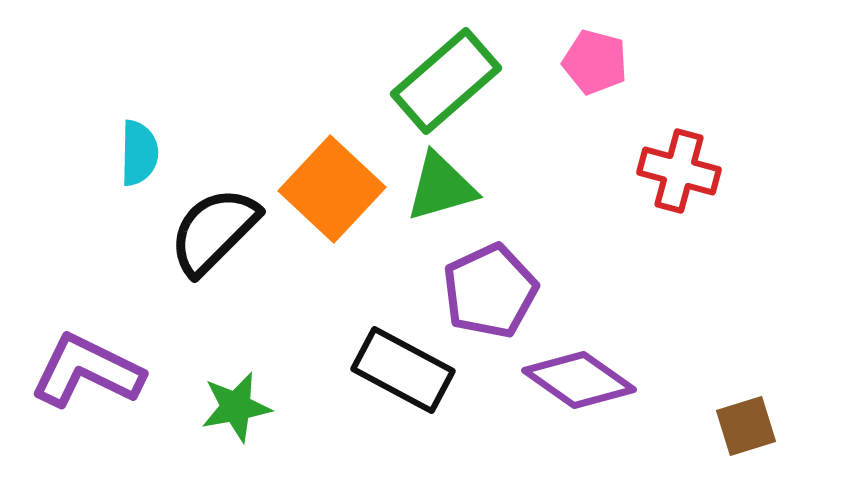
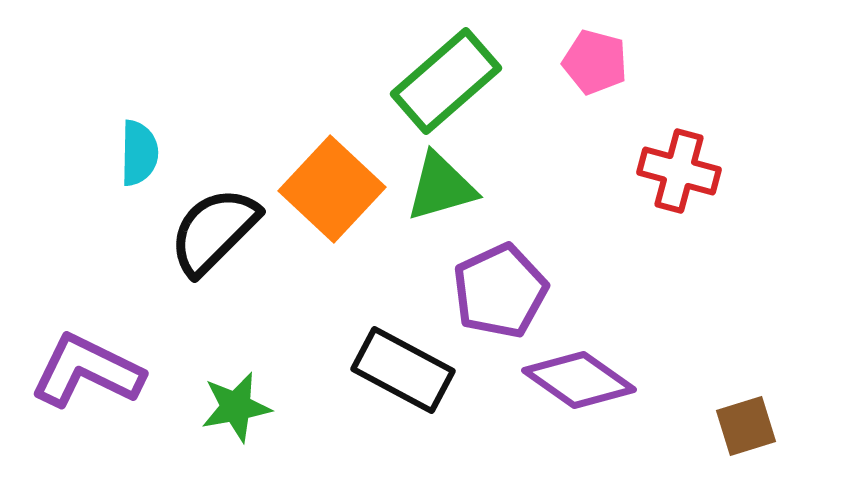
purple pentagon: moved 10 px right
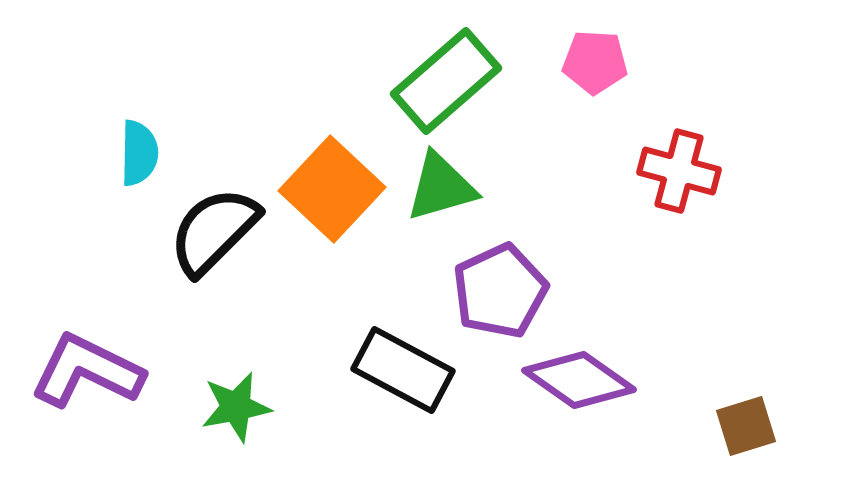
pink pentagon: rotated 12 degrees counterclockwise
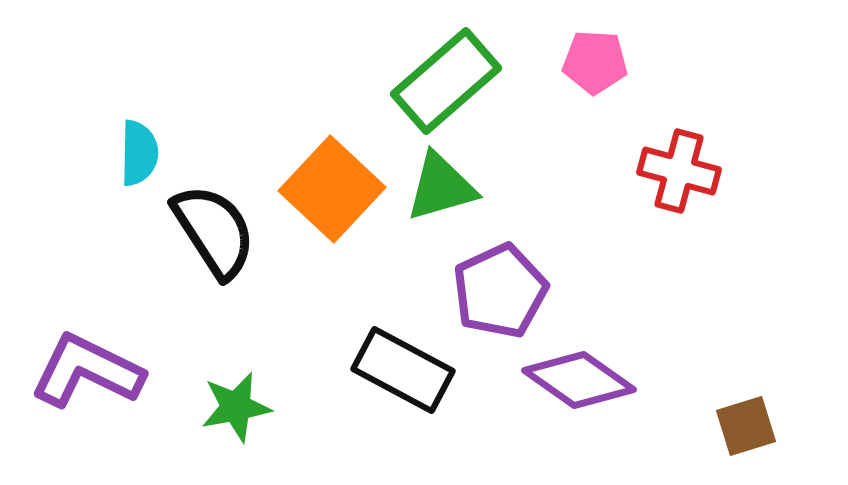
black semicircle: rotated 102 degrees clockwise
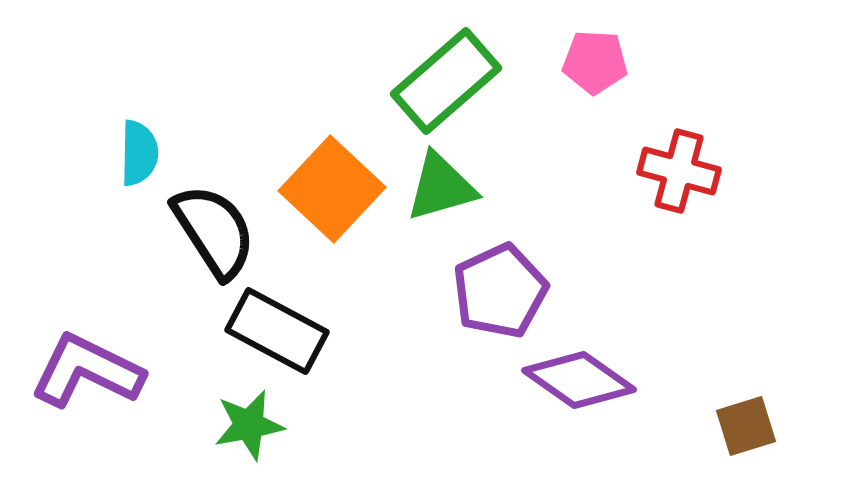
black rectangle: moved 126 px left, 39 px up
green star: moved 13 px right, 18 px down
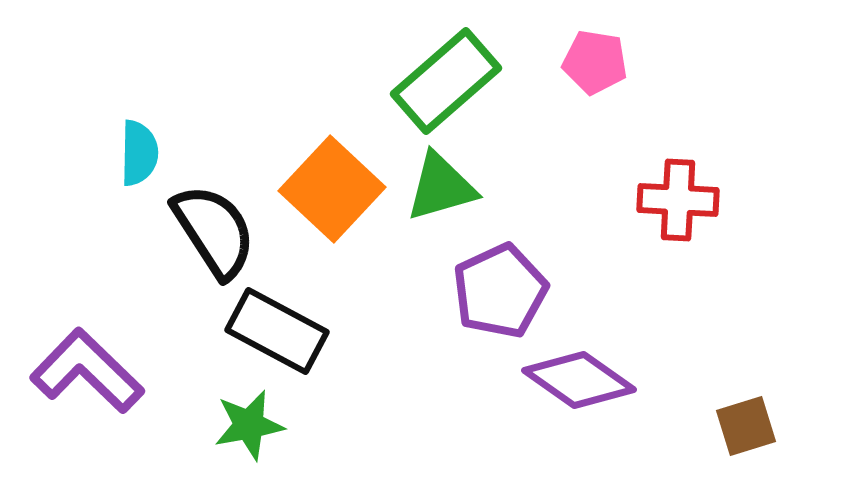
pink pentagon: rotated 6 degrees clockwise
red cross: moved 1 px left, 29 px down; rotated 12 degrees counterclockwise
purple L-shape: rotated 18 degrees clockwise
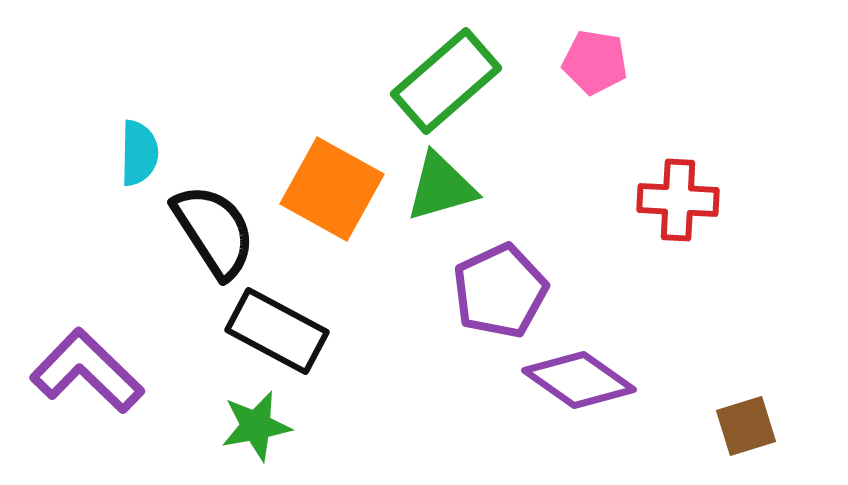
orange square: rotated 14 degrees counterclockwise
green star: moved 7 px right, 1 px down
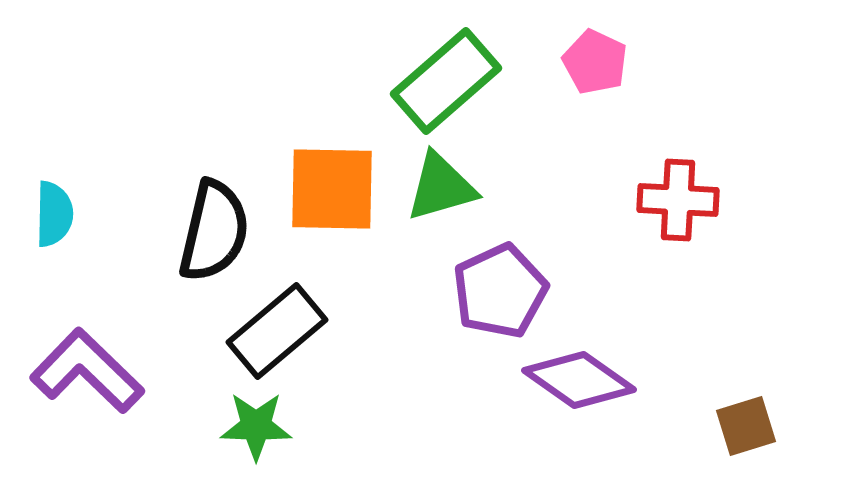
pink pentagon: rotated 16 degrees clockwise
cyan semicircle: moved 85 px left, 61 px down
orange square: rotated 28 degrees counterclockwise
black semicircle: rotated 46 degrees clockwise
black rectangle: rotated 68 degrees counterclockwise
green star: rotated 12 degrees clockwise
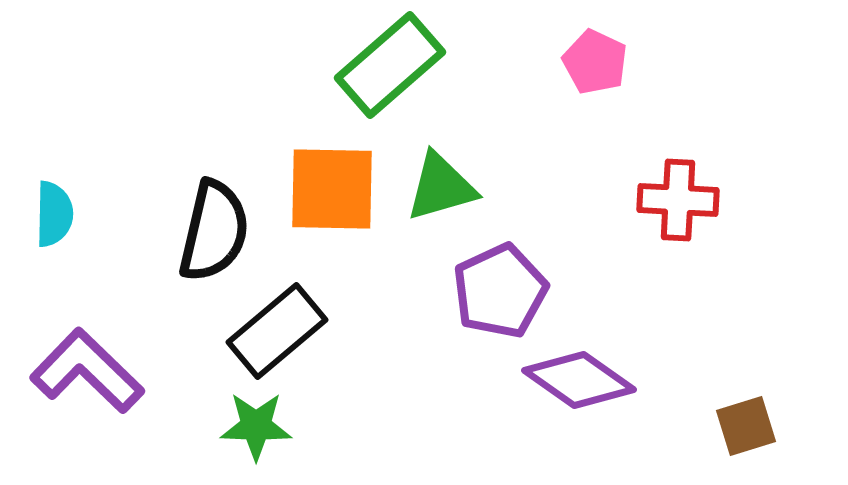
green rectangle: moved 56 px left, 16 px up
